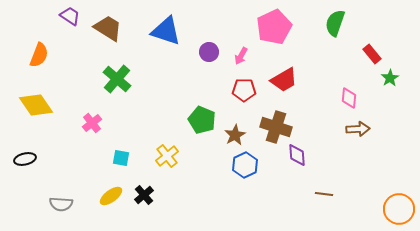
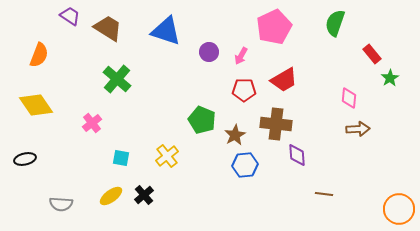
brown cross: moved 3 px up; rotated 12 degrees counterclockwise
blue hexagon: rotated 20 degrees clockwise
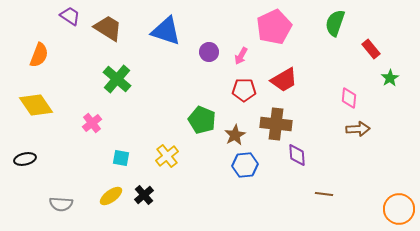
red rectangle: moved 1 px left, 5 px up
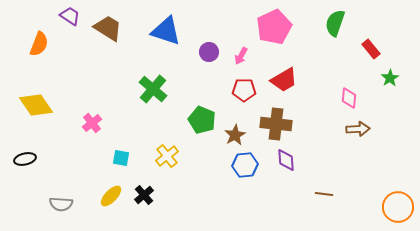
orange semicircle: moved 11 px up
green cross: moved 36 px right, 10 px down
purple diamond: moved 11 px left, 5 px down
yellow ellipse: rotated 10 degrees counterclockwise
orange circle: moved 1 px left, 2 px up
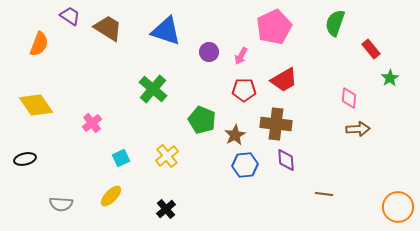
cyan square: rotated 36 degrees counterclockwise
black cross: moved 22 px right, 14 px down
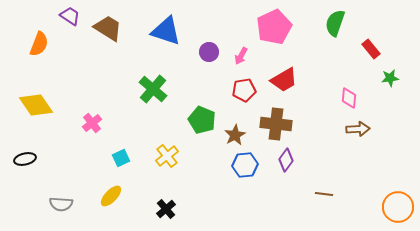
green star: rotated 24 degrees clockwise
red pentagon: rotated 10 degrees counterclockwise
purple diamond: rotated 40 degrees clockwise
